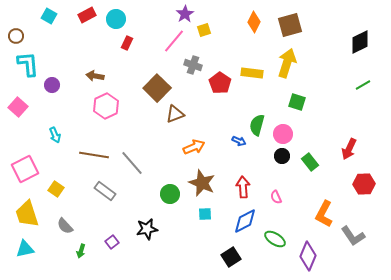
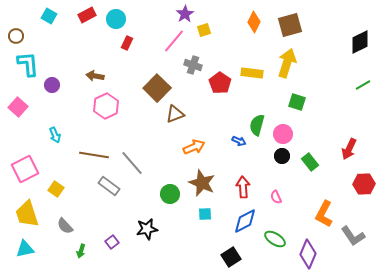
gray rectangle at (105, 191): moved 4 px right, 5 px up
purple diamond at (308, 256): moved 2 px up
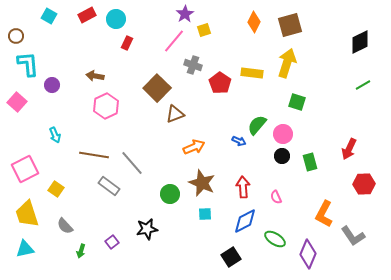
pink square at (18, 107): moved 1 px left, 5 px up
green semicircle at (257, 125): rotated 25 degrees clockwise
green rectangle at (310, 162): rotated 24 degrees clockwise
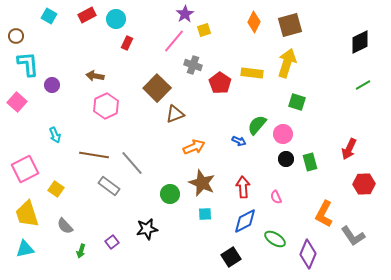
black circle at (282, 156): moved 4 px right, 3 px down
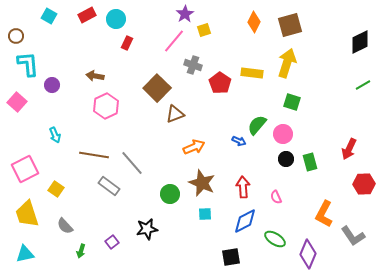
green square at (297, 102): moved 5 px left
cyan triangle at (25, 249): moved 5 px down
black square at (231, 257): rotated 24 degrees clockwise
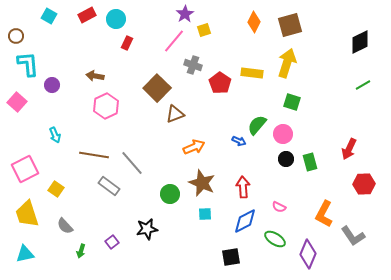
pink semicircle at (276, 197): moved 3 px right, 10 px down; rotated 40 degrees counterclockwise
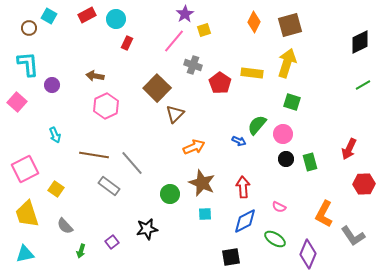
brown circle at (16, 36): moved 13 px right, 8 px up
brown triangle at (175, 114): rotated 24 degrees counterclockwise
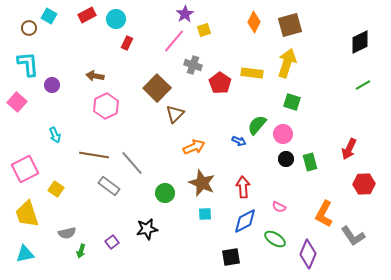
green circle at (170, 194): moved 5 px left, 1 px up
gray semicircle at (65, 226): moved 2 px right, 7 px down; rotated 60 degrees counterclockwise
